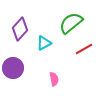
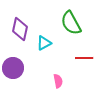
green semicircle: rotated 80 degrees counterclockwise
purple diamond: rotated 30 degrees counterclockwise
red line: moved 9 px down; rotated 30 degrees clockwise
pink semicircle: moved 4 px right, 2 px down
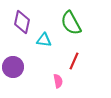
purple diamond: moved 2 px right, 7 px up
cyan triangle: moved 3 px up; rotated 35 degrees clockwise
red line: moved 10 px left, 3 px down; rotated 66 degrees counterclockwise
purple circle: moved 1 px up
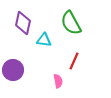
purple diamond: moved 1 px right, 1 px down
purple circle: moved 3 px down
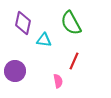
purple circle: moved 2 px right, 1 px down
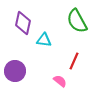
green semicircle: moved 6 px right, 2 px up
pink semicircle: moved 2 px right; rotated 40 degrees counterclockwise
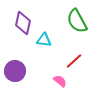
red line: rotated 24 degrees clockwise
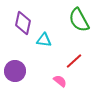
green semicircle: moved 2 px right, 1 px up
